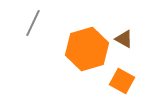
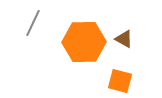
orange hexagon: moved 3 px left, 7 px up; rotated 15 degrees clockwise
orange square: moved 2 px left; rotated 15 degrees counterclockwise
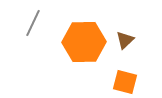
brown triangle: moved 1 px right, 1 px down; rotated 48 degrees clockwise
orange square: moved 5 px right, 1 px down
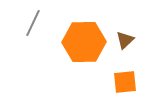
orange square: rotated 20 degrees counterclockwise
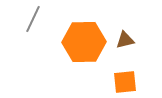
gray line: moved 4 px up
brown triangle: rotated 30 degrees clockwise
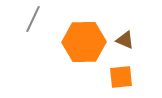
brown triangle: rotated 36 degrees clockwise
orange square: moved 4 px left, 5 px up
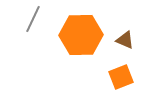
orange hexagon: moved 3 px left, 7 px up
orange square: rotated 15 degrees counterclockwise
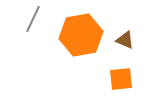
orange hexagon: rotated 9 degrees counterclockwise
orange square: moved 2 px down; rotated 15 degrees clockwise
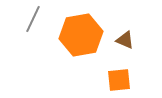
orange square: moved 2 px left, 1 px down
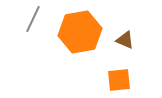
orange hexagon: moved 1 px left, 3 px up
